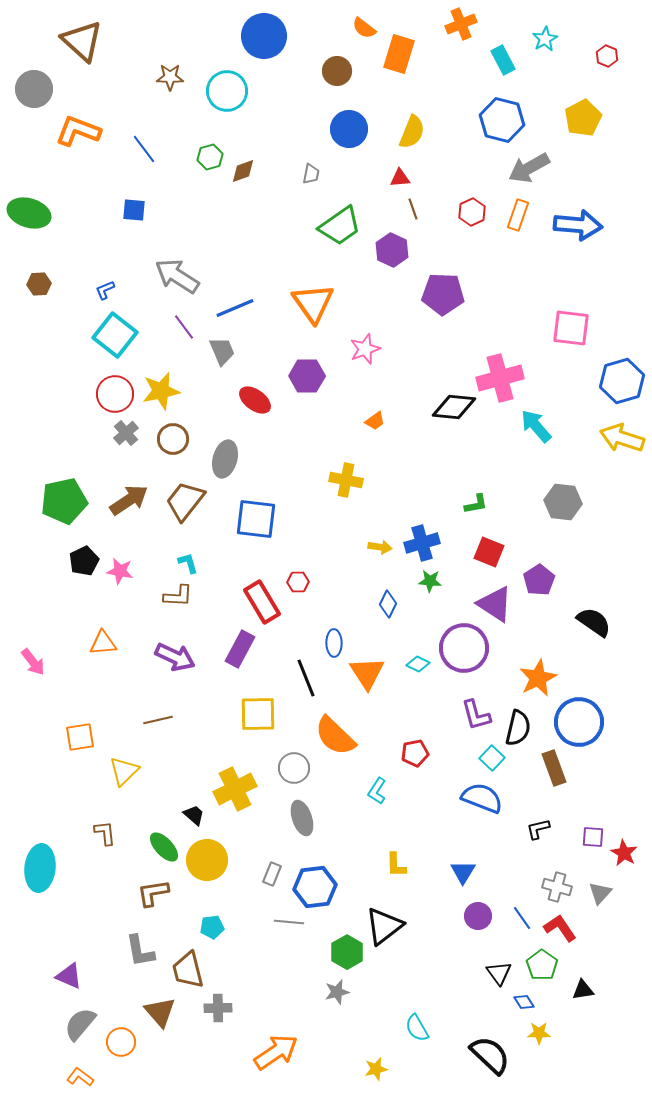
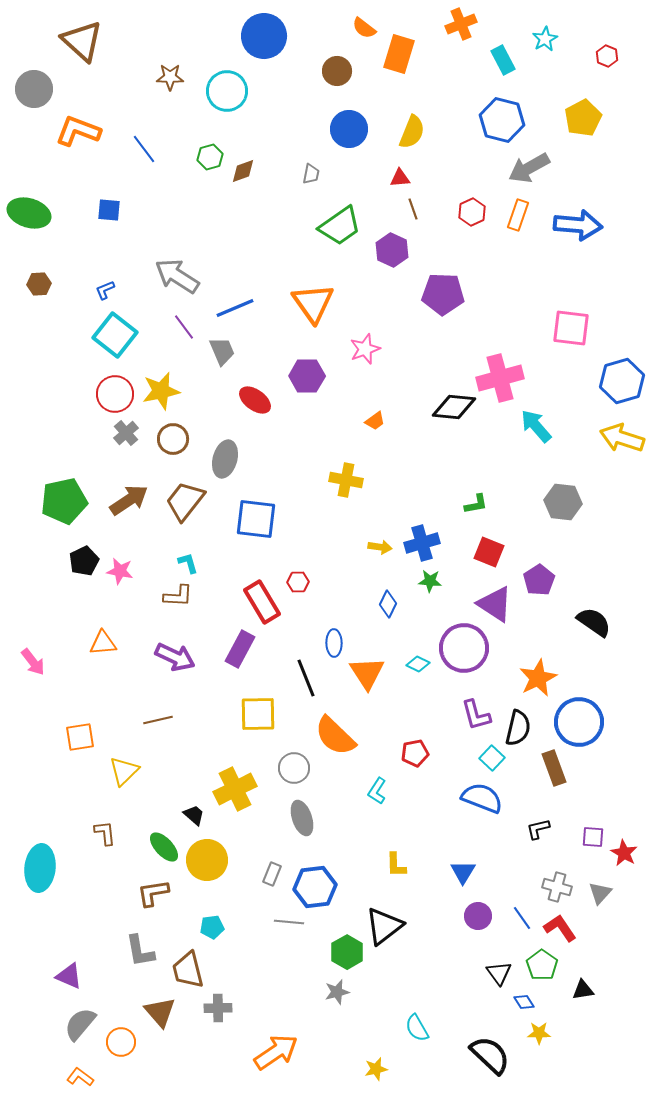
blue square at (134, 210): moved 25 px left
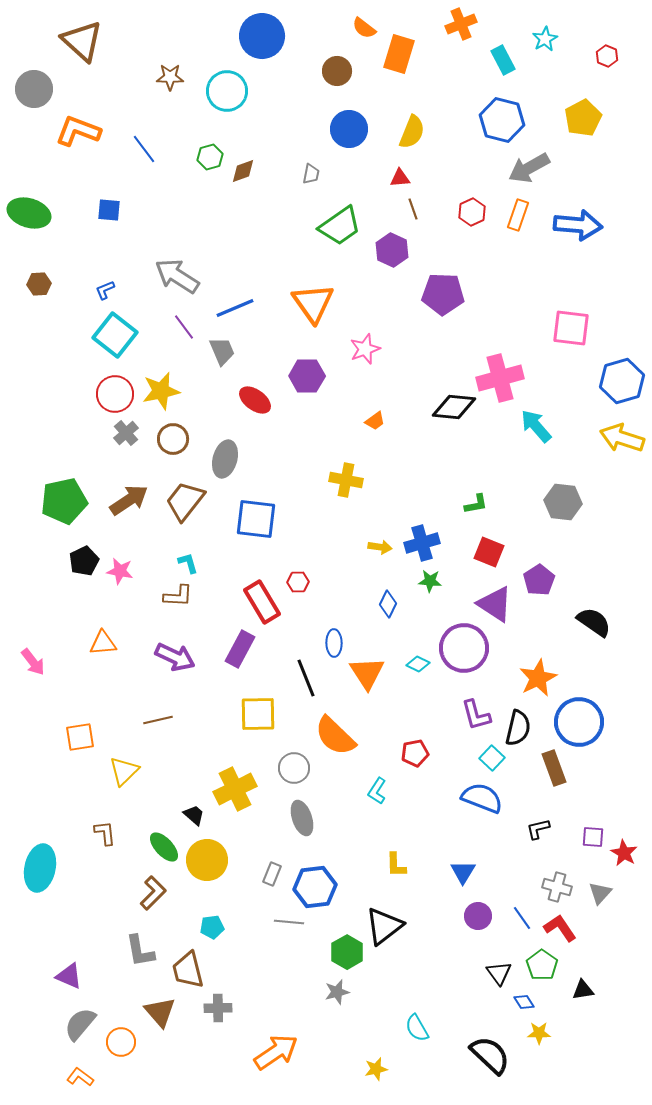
blue circle at (264, 36): moved 2 px left
cyan ellipse at (40, 868): rotated 6 degrees clockwise
brown L-shape at (153, 893): rotated 144 degrees clockwise
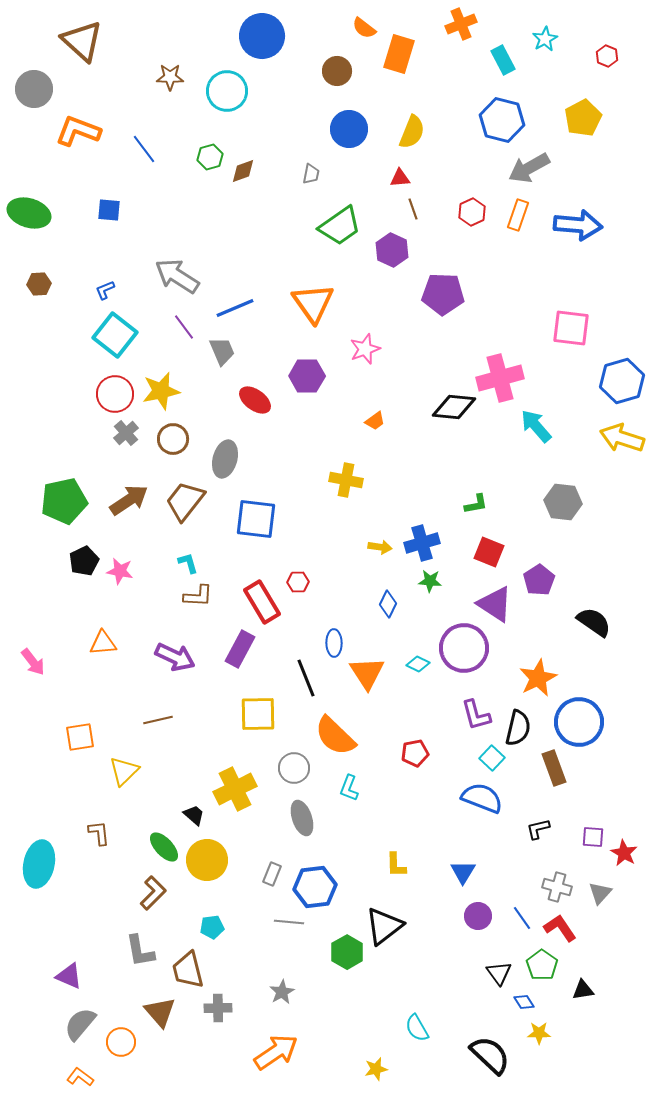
brown L-shape at (178, 596): moved 20 px right
cyan L-shape at (377, 791): moved 28 px left, 3 px up; rotated 12 degrees counterclockwise
brown L-shape at (105, 833): moved 6 px left
cyan ellipse at (40, 868): moved 1 px left, 4 px up
gray star at (337, 992): moved 55 px left; rotated 15 degrees counterclockwise
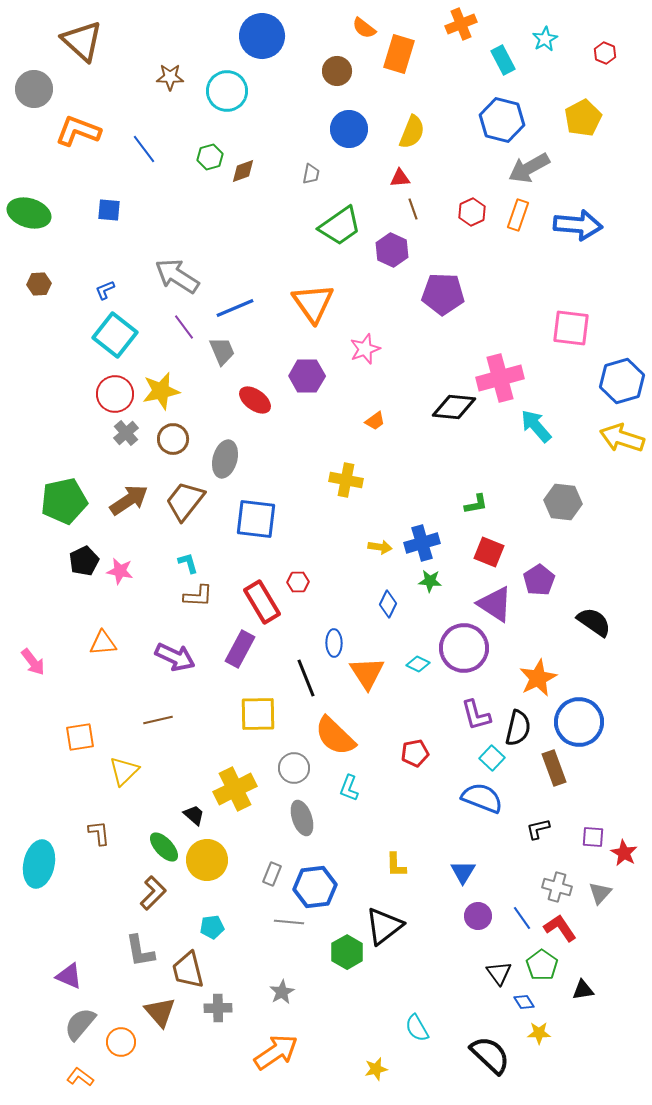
red hexagon at (607, 56): moved 2 px left, 3 px up
